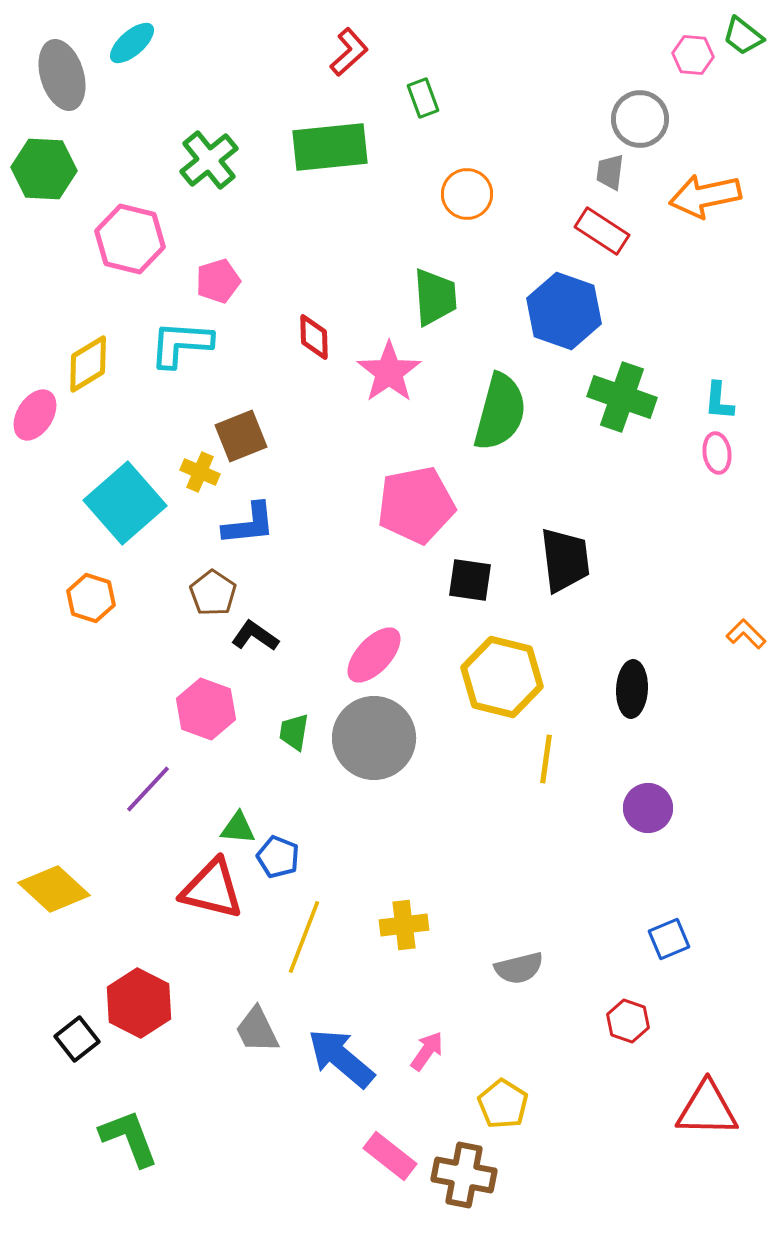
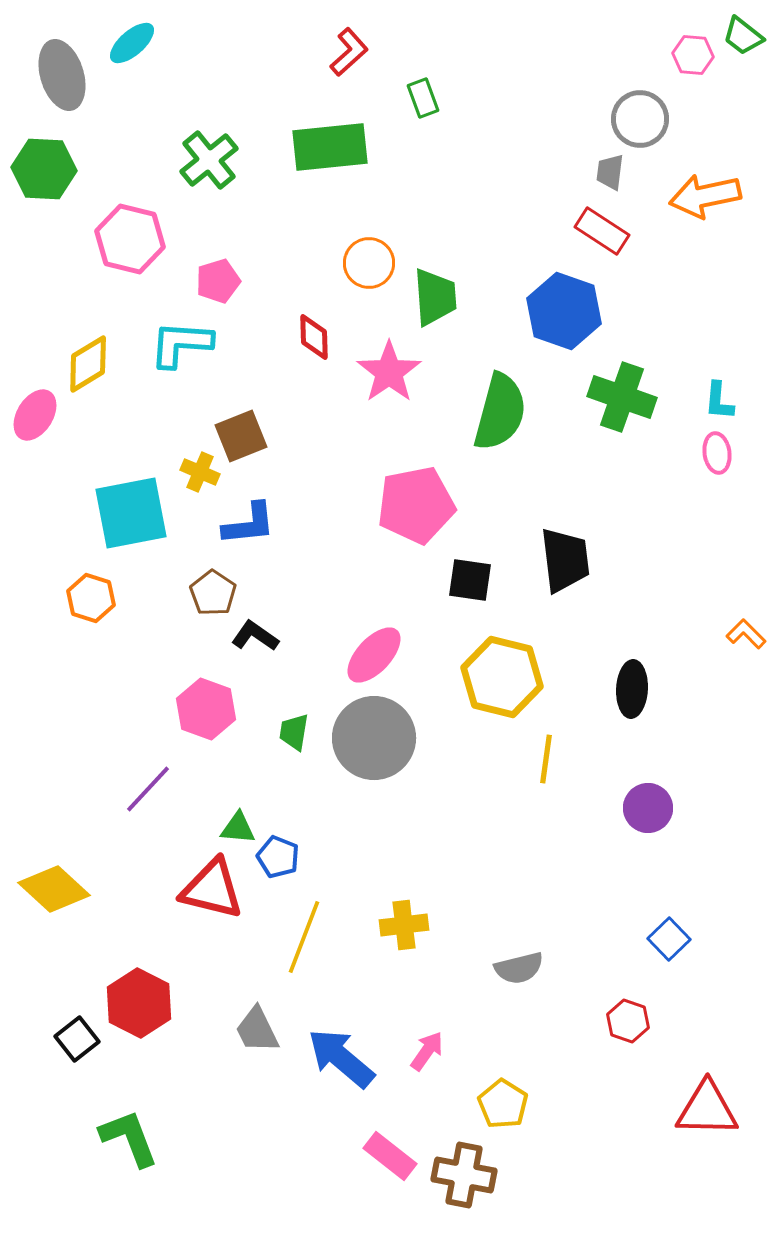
orange circle at (467, 194): moved 98 px left, 69 px down
cyan square at (125, 503): moved 6 px right, 10 px down; rotated 30 degrees clockwise
blue square at (669, 939): rotated 21 degrees counterclockwise
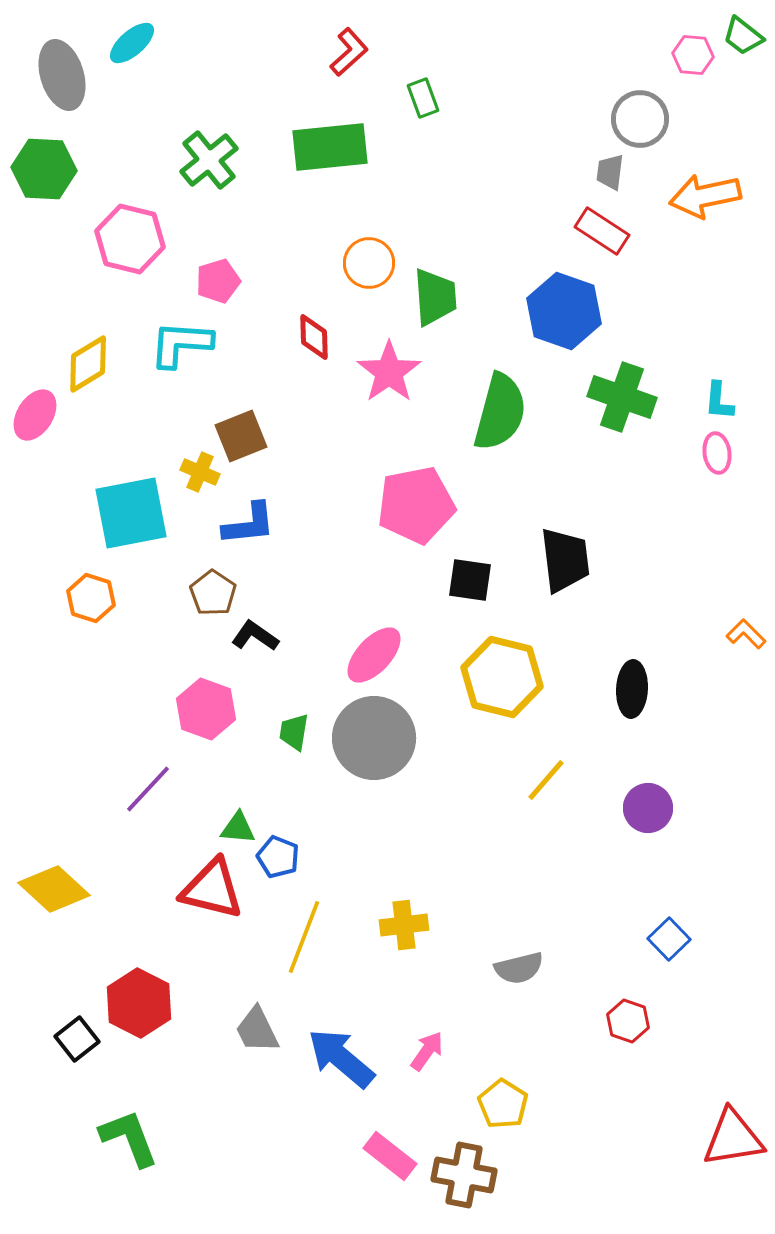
yellow line at (546, 759): moved 21 px down; rotated 33 degrees clockwise
red triangle at (707, 1109): moved 26 px right, 29 px down; rotated 10 degrees counterclockwise
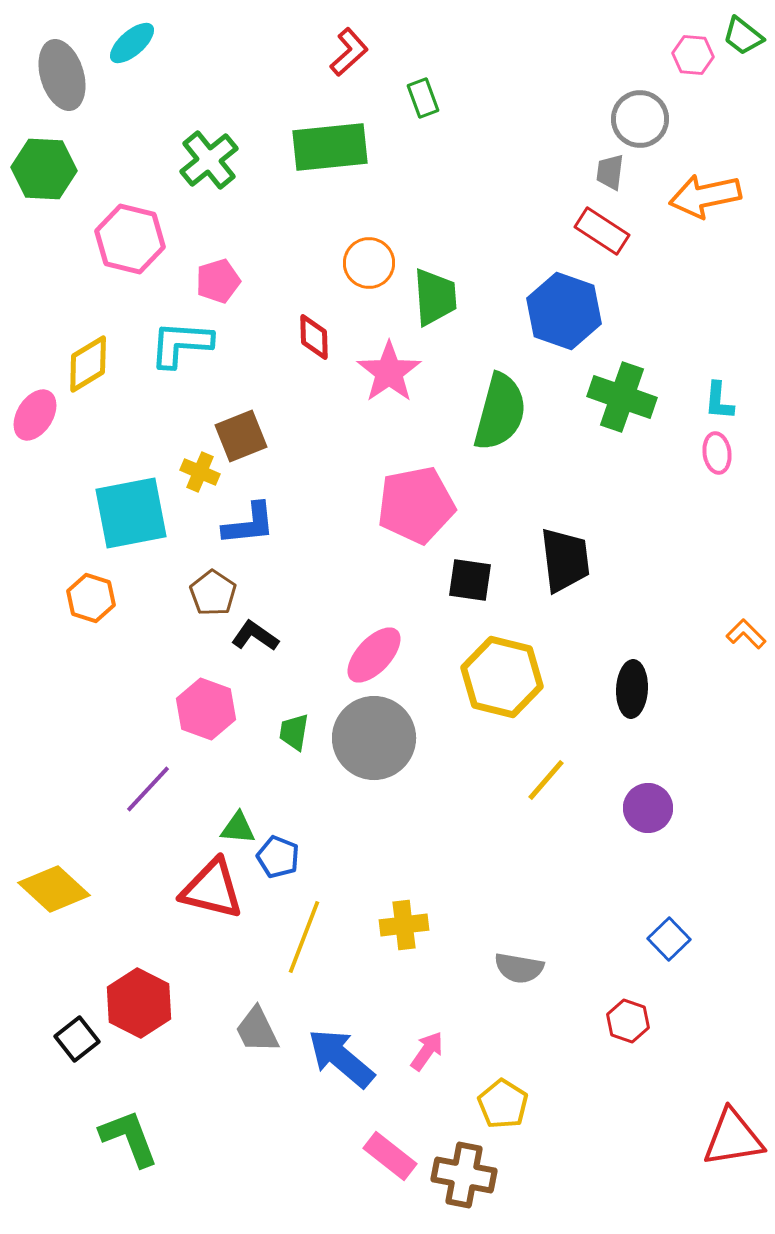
gray semicircle at (519, 968): rotated 24 degrees clockwise
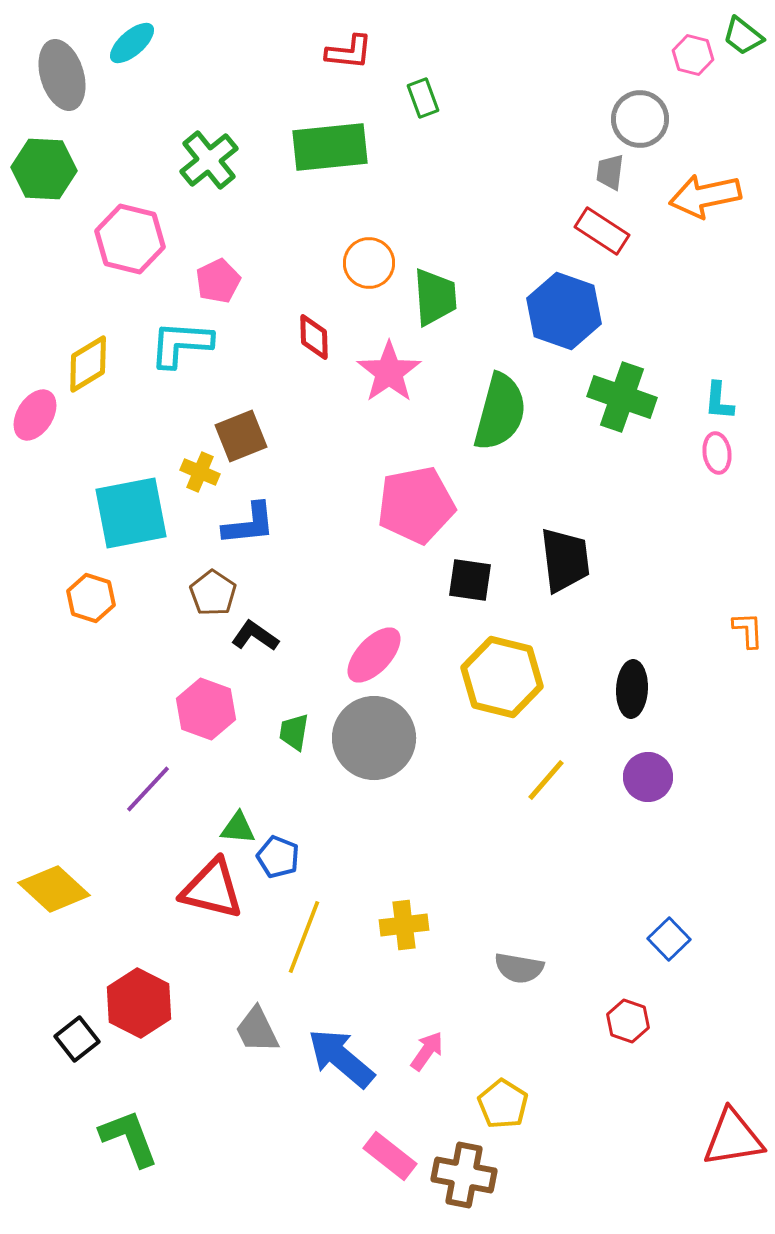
red L-shape at (349, 52): rotated 48 degrees clockwise
pink hexagon at (693, 55): rotated 9 degrees clockwise
pink pentagon at (218, 281): rotated 9 degrees counterclockwise
orange L-shape at (746, 634): moved 2 px right, 4 px up; rotated 42 degrees clockwise
purple circle at (648, 808): moved 31 px up
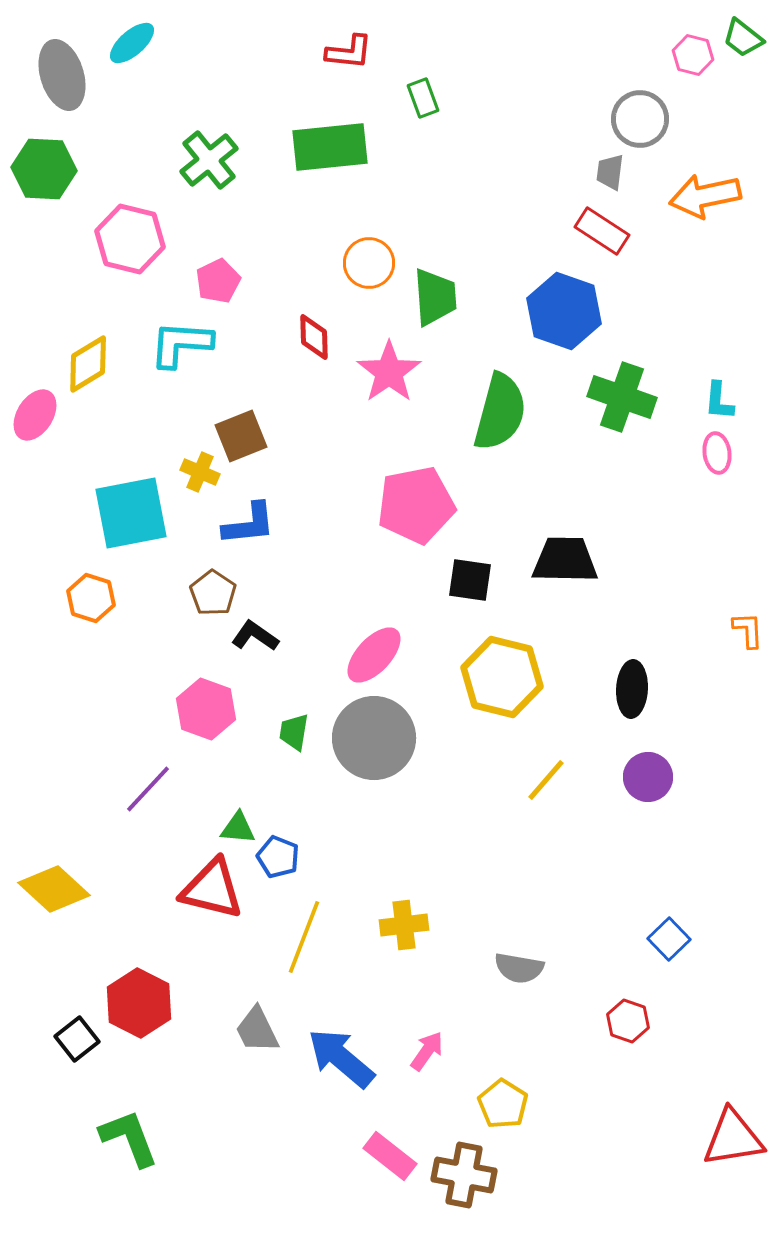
green trapezoid at (743, 36): moved 2 px down
black trapezoid at (565, 560): rotated 82 degrees counterclockwise
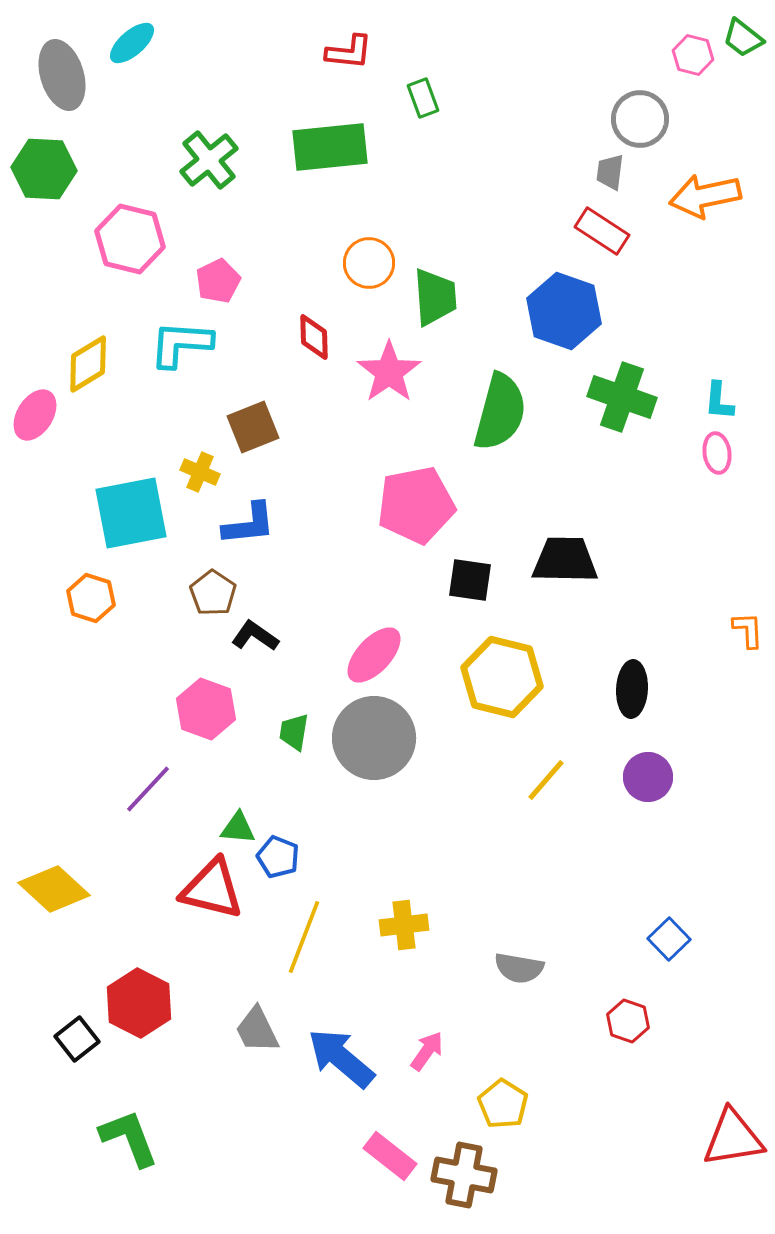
brown square at (241, 436): moved 12 px right, 9 px up
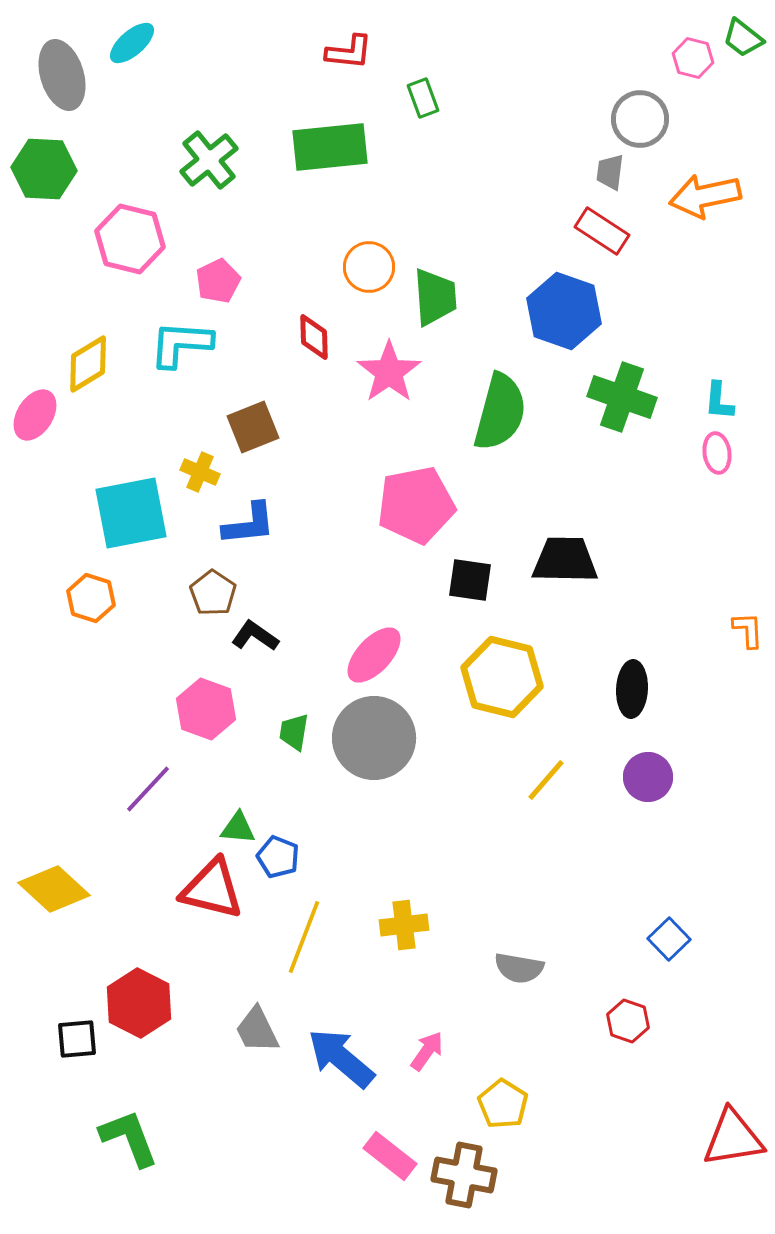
pink hexagon at (693, 55): moved 3 px down
orange circle at (369, 263): moved 4 px down
black square at (77, 1039): rotated 33 degrees clockwise
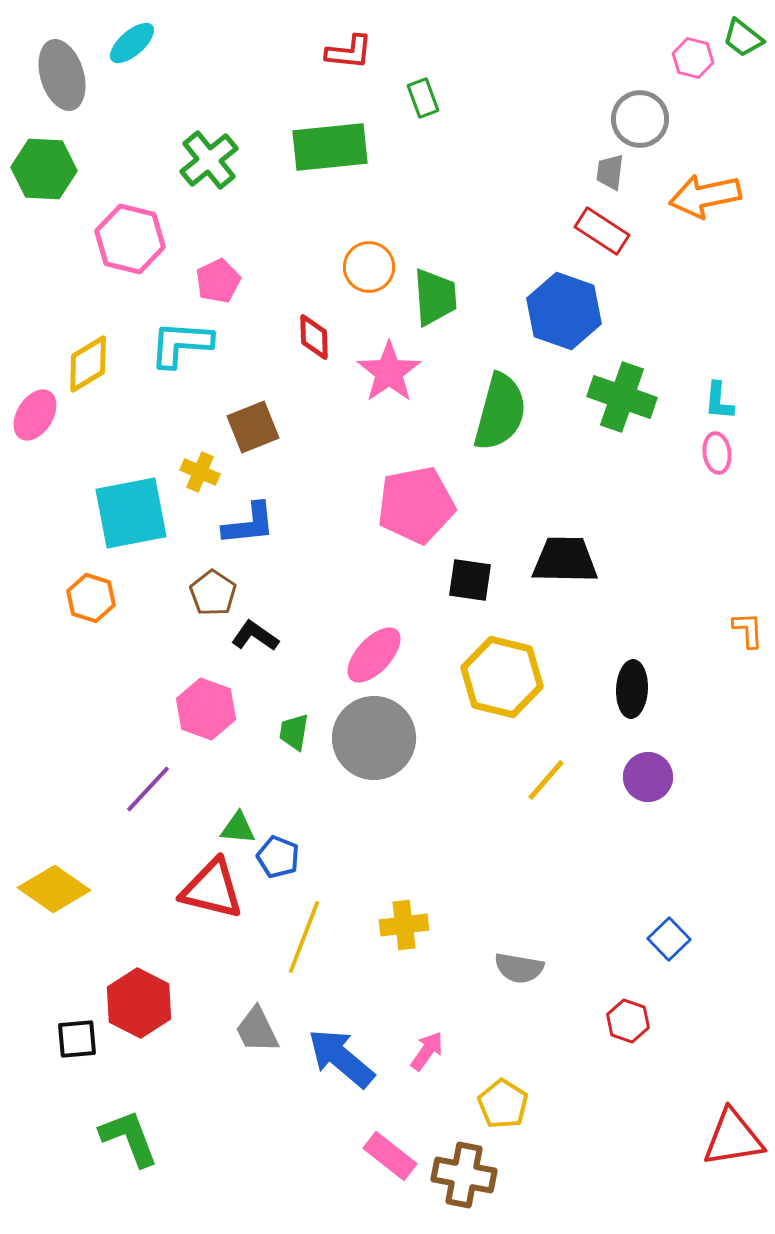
yellow diamond at (54, 889): rotated 8 degrees counterclockwise
